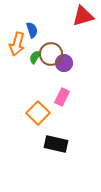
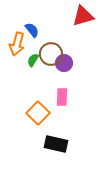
blue semicircle: rotated 21 degrees counterclockwise
green semicircle: moved 2 px left, 3 px down
pink rectangle: rotated 24 degrees counterclockwise
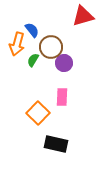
brown circle: moved 7 px up
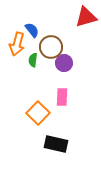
red triangle: moved 3 px right, 1 px down
green semicircle: rotated 24 degrees counterclockwise
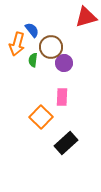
orange square: moved 3 px right, 4 px down
black rectangle: moved 10 px right, 1 px up; rotated 55 degrees counterclockwise
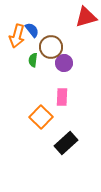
orange arrow: moved 8 px up
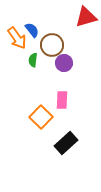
orange arrow: moved 2 px down; rotated 50 degrees counterclockwise
brown circle: moved 1 px right, 2 px up
pink rectangle: moved 3 px down
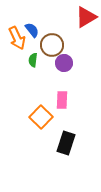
red triangle: rotated 15 degrees counterclockwise
orange arrow: rotated 10 degrees clockwise
black rectangle: rotated 30 degrees counterclockwise
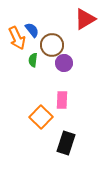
red triangle: moved 1 px left, 2 px down
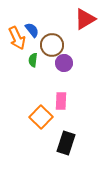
pink rectangle: moved 1 px left, 1 px down
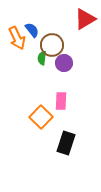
green semicircle: moved 9 px right, 2 px up
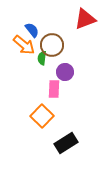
red triangle: rotated 10 degrees clockwise
orange arrow: moved 7 px right, 7 px down; rotated 25 degrees counterclockwise
purple circle: moved 1 px right, 9 px down
pink rectangle: moved 7 px left, 12 px up
orange square: moved 1 px right, 1 px up
black rectangle: rotated 40 degrees clockwise
